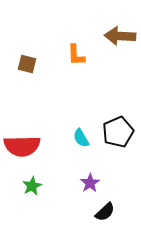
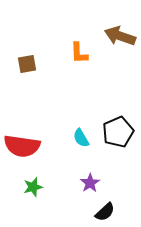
brown arrow: rotated 16 degrees clockwise
orange L-shape: moved 3 px right, 2 px up
brown square: rotated 24 degrees counterclockwise
red semicircle: rotated 9 degrees clockwise
green star: moved 1 px right, 1 px down; rotated 12 degrees clockwise
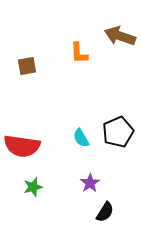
brown square: moved 2 px down
black semicircle: rotated 15 degrees counterclockwise
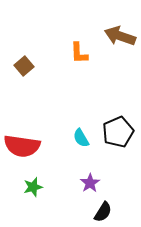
brown square: moved 3 px left; rotated 30 degrees counterclockwise
black semicircle: moved 2 px left
